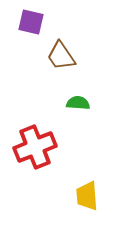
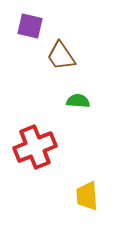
purple square: moved 1 px left, 4 px down
green semicircle: moved 2 px up
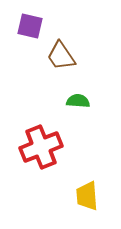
red cross: moved 6 px right
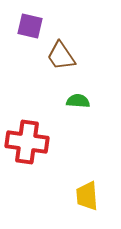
red cross: moved 14 px left, 5 px up; rotated 30 degrees clockwise
